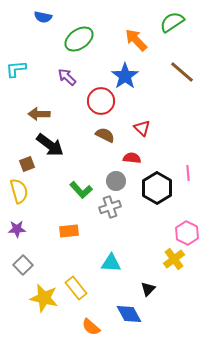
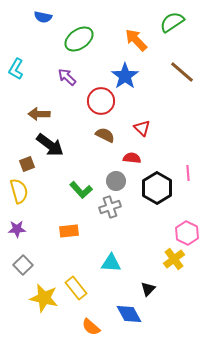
cyan L-shape: rotated 55 degrees counterclockwise
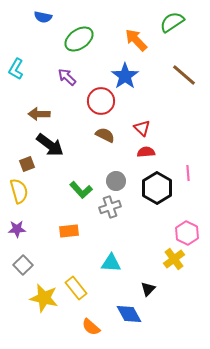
brown line: moved 2 px right, 3 px down
red semicircle: moved 14 px right, 6 px up; rotated 12 degrees counterclockwise
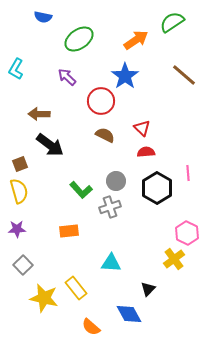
orange arrow: rotated 100 degrees clockwise
brown square: moved 7 px left
